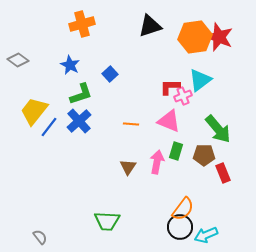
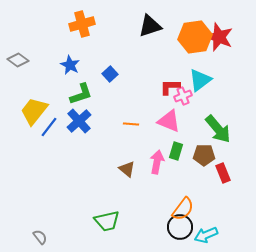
brown triangle: moved 1 px left, 2 px down; rotated 24 degrees counterclockwise
green trapezoid: rotated 16 degrees counterclockwise
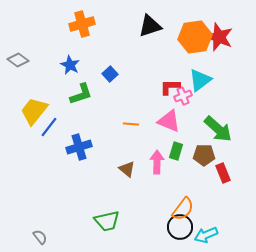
blue cross: moved 26 px down; rotated 25 degrees clockwise
green arrow: rotated 8 degrees counterclockwise
pink arrow: rotated 10 degrees counterclockwise
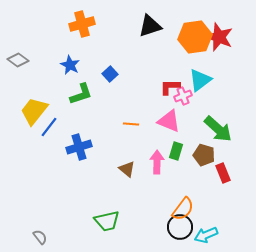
brown pentagon: rotated 15 degrees clockwise
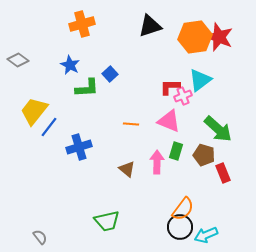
green L-shape: moved 6 px right, 6 px up; rotated 15 degrees clockwise
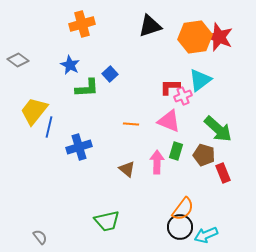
blue line: rotated 25 degrees counterclockwise
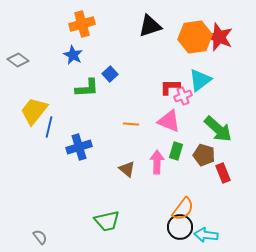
blue star: moved 3 px right, 10 px up
cyan arrow: rotated 30 degrees clockwise
